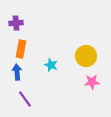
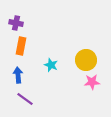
purple cross: rotated 16 degrees clockwise
orange rectangle: moved 3 px up
yellow circle: moved 4 px down
blue arrow: moved 1 px right, 3 px down
purple line: rotated 18 degrees counterclockwise
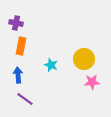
yellow circle: moved 2 px left, 1 px up
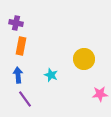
cyan star: moved 10 px down
pink star: moved 8 px right, 12 px down
purple line: rotated 18 degrees clockwise
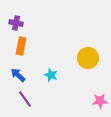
yellow circle: moved 4 px right, 1 px up
blue arrow: rotated 42 degrees counterclockwise
pink star: moved 7 px down
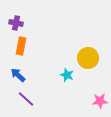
cyan star: moved 16 px right
purple line: moved 1 px right; rotated 12 degrees counterclockwise
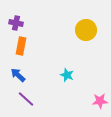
yellow circle: moved 2 px left, 28 px up
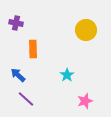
orange rectangle: moved 12 px right, 3 px down; rotated 12 degrees counterclockwise
cyan star: rotated 16 degrees clockwise
pink star: moved 15 px left; rotated 14 degrees counterclockwise
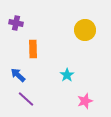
yellow circle: moved 1 px left
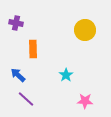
cyan star: moved 1 px left
pink star: rotated 21 degrees clockwise
